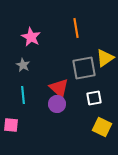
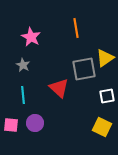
gray square: moved 1 px down
white square: moved 13 px right, 2 px up
purple circle: moved 22 px left, 19 px down
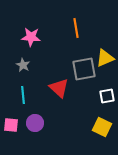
pink star: rotated 24 degrees counterclockwise
yellow triangle: rotated 12 degrees clockwise
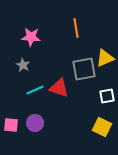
red triangle: rotated 25 degrees counterclockwise
cyan line: moved 12 px right, 5 px up; rotated 72 degrees clockwise
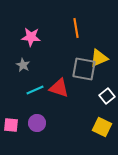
yellow triangle: moved 6 px left
gray square: rotated 20 degrees clockwise
white square: rotated 28 degrees counterclockwise
purple circle: moved 2 px right
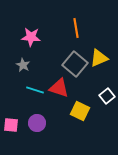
gray square: moved 9 px left, 5 px up; rotated 30 degrees clockwise
cyan line: rotated 42 degrees clockwise
yellow square: moved 22 px left, 16 px up
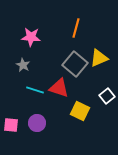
orange line: rotated 24 degrees clockwise
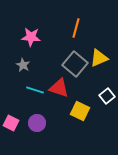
pink square: moved 2 px up; rotated 21 degrees clockwise
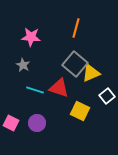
yellow triangle: moved 8 px left, 15 px down
